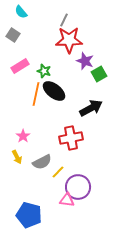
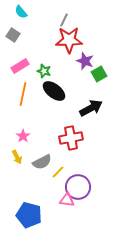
orange line: moved 13 px left
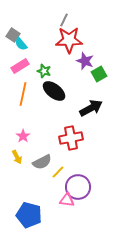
cyan semicircle: moved 32 px down
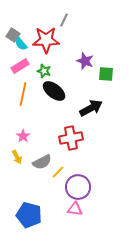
red star: moved 23 px left
green square: moved 7 px right; rotated 35 degrees clockwise
pink triangle: moved 8 px right, 9 px down
